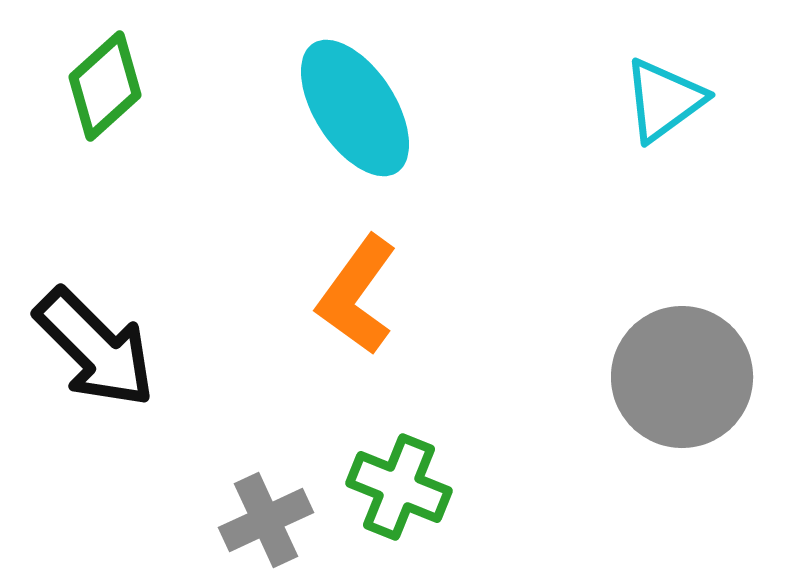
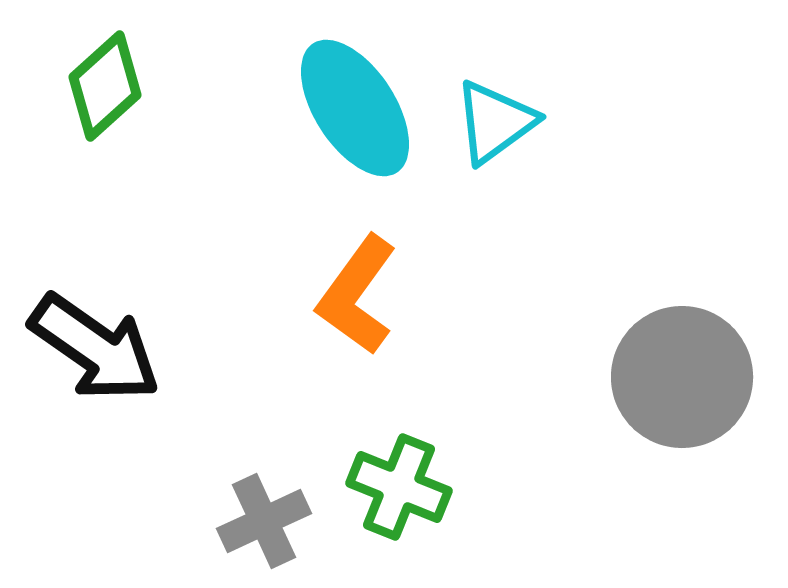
cyan triangle: moved 169 px left, 22 px down
black arrow: rotated 10 degrees counterclockwise
gray cross: moved 2 px left, 1 px down
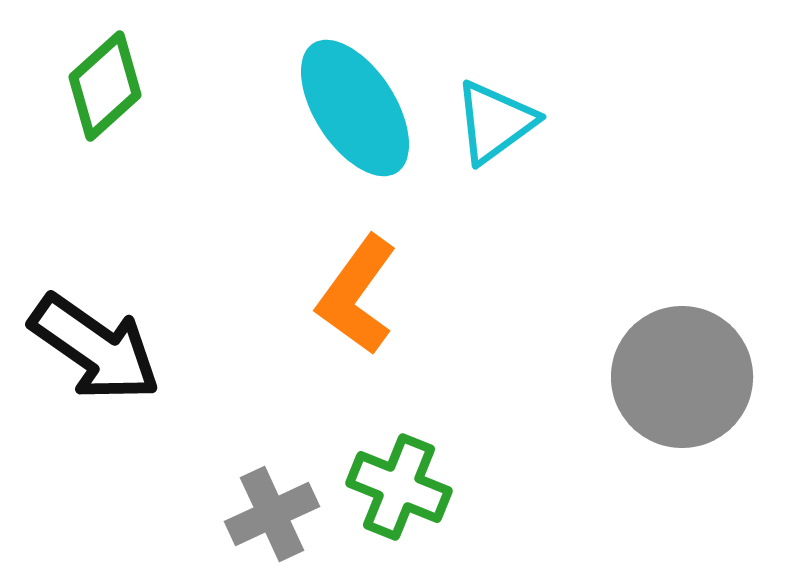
gray cross: moved 8 px right, 7 px up
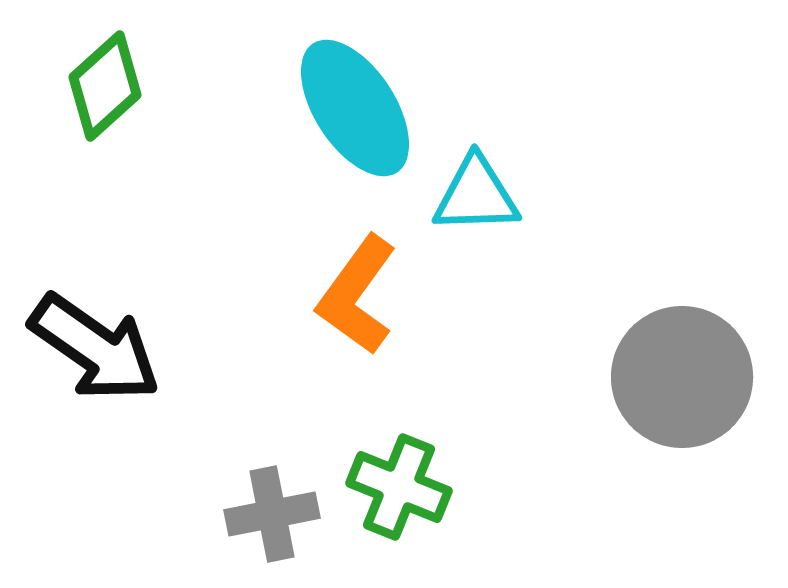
cyan triangle: moved 19 px left, 73 px down; rotated 34 degrees clockwise
gray cross: rotated 14 degrees clockwise
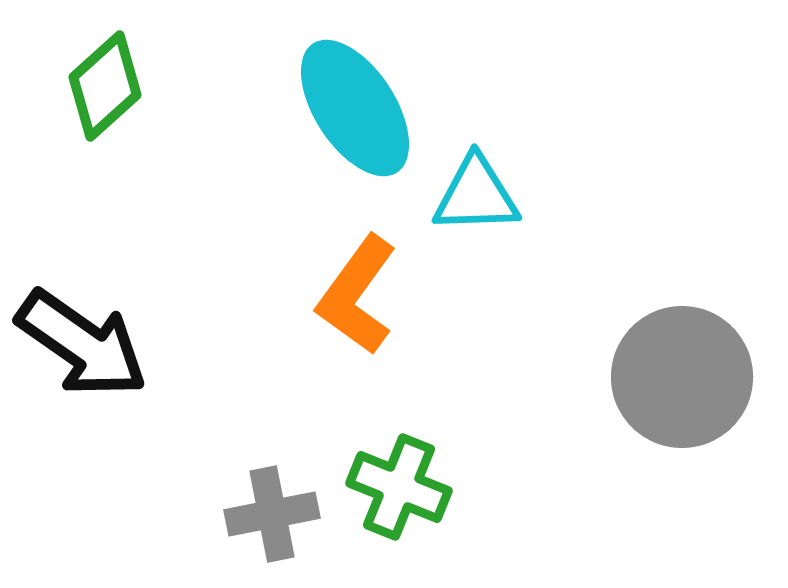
black arrow: moved 13 px left, 4 px up
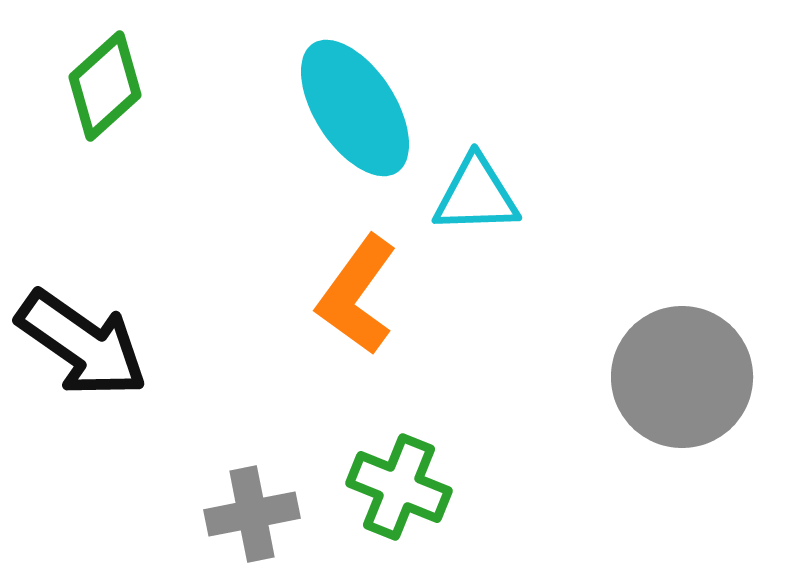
gray cross: moved 20 px left
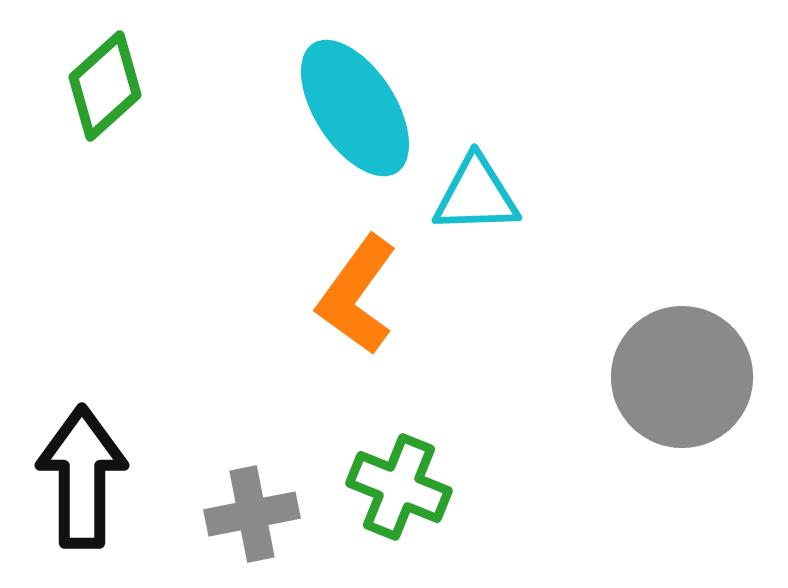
black arrow: moved 133 px down; rotated 125 degrees counterclockwise
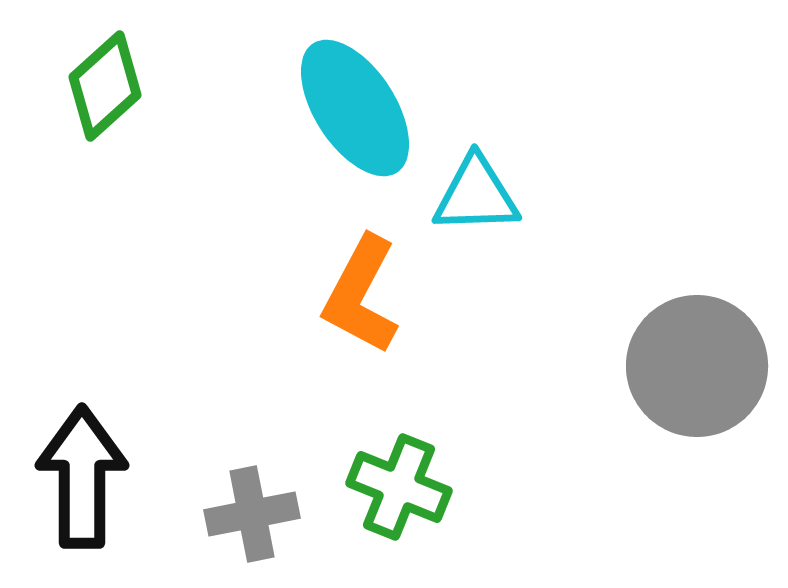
orange L-shape: moved 4 px right; rotated 8 degrees counterclockwise
gray circle: moved 15 px right, 11 px up
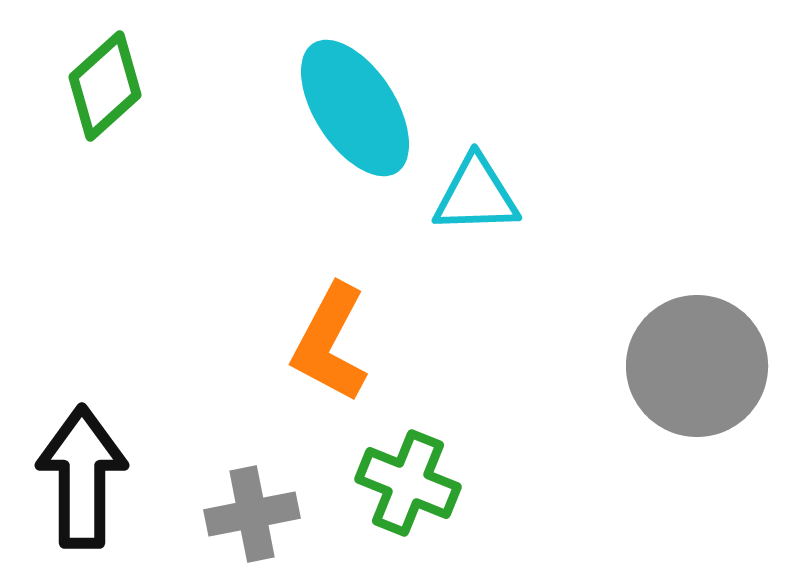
orange L-shape: moved 31 px left, 48 px down
green cross: moved 9 px right, 4 px up
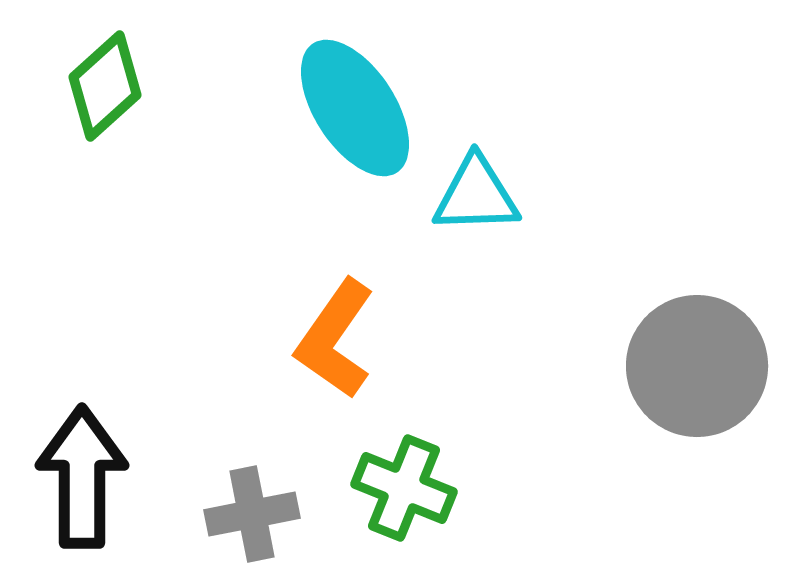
orange L-shape: moved 5 px right, 4 px up; rotated 7 degrees clockwise
green cross: moved 4 px left, 5 px down
